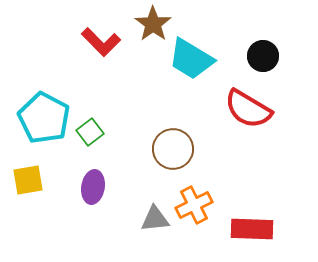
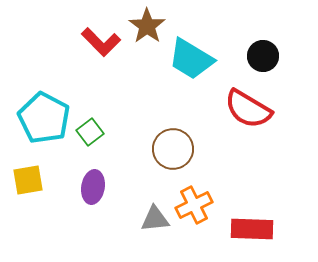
brown star: moved 6 px left, 2 px down
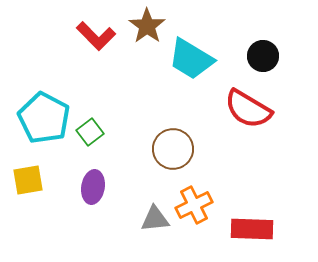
red L-shape: moved 5 px left, 6 px up
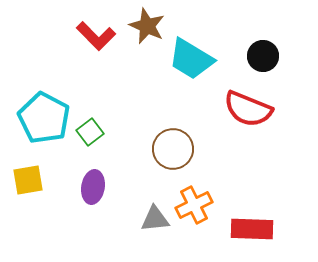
brown star: rotated 12 degrees counterclockwise
red semicircle: rotated 9 degrees counterclockwise
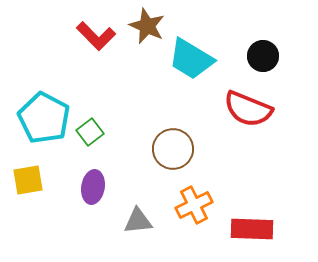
gray triangle: moved 17 px left, 2 px down
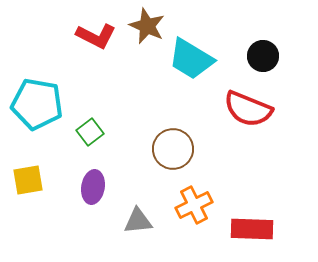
red L-shape: rotated 18 degrees counterclockwise
cyan pentagon: moved 7 px left, 14 px up; rotated 18 degrees counterclockwise
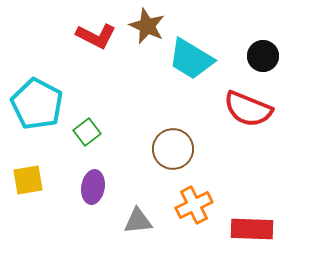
cyan pentagon: rotated 18 degrees clockwise
green square: moved 3 px left
